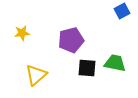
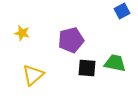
yellow star: rotated 21 degrees clockwise
yellow triangle: moved 3 px left
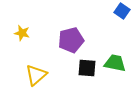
blue square: rotated 28 degrees counterclockwise
yellow triangle: moved 3 px right
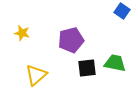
black square: rotated 12 degrees counterclockwise
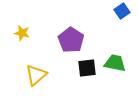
blue square: rotated 21 degrees clockwise
purple pentagon: rotated 25 degrees counterclockwise
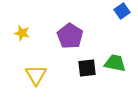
purple pentagon: moved 1 px left, 4 px up
yellow triangle: rotated 20 degrees counterclockwise
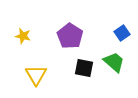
blue square: moved 22 px down
yellow star: moved 1 px right, 3 px down
green trapezoid: moved 1 px left, 1 px up; rotated 30 degrees clockwise
black square: moved 3 px left; rotated 18 degrees clockwise
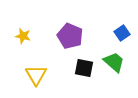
purple pentagon: rotated 10 degrees counterclockwise
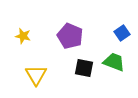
green trapezoid: rotated 20 degrees counterclockwise
